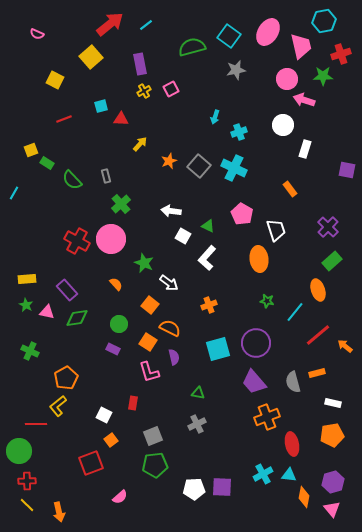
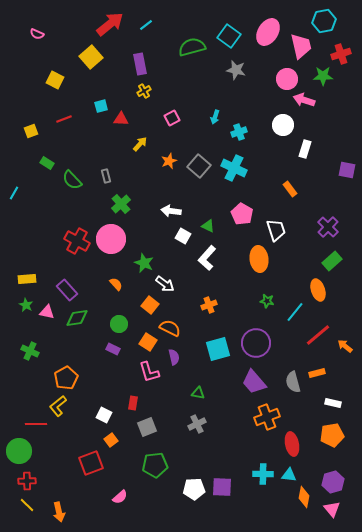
gray star at (236, 70): rotated 24 degrees clockwise
pink square at (171, 89): moved 1 px right, 29 px down
yellow square at (31, 150): moved 19 px up
white arrow at (169, 283): moved 4 px left, 1 px down
gray square at (153, 436): moved 6 px left, 9 px up
cyan cross at (263, 474): rotated 30 degrees clockwise
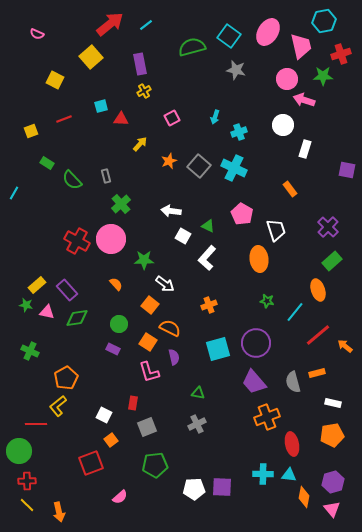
green star at (144, 263): moved 3 px up; rotated 24 degrees counterclockwise
yellow rectangle at (27, 279): moved 10 px right, 6 px down; rotated 36 degrees counterclockwise
green star at (26, 305): rotated 16 degrees counterclockwise
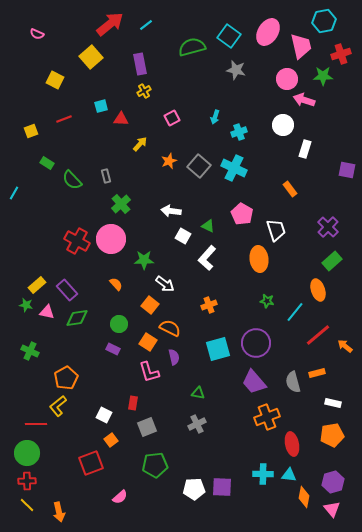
green circle at (19, 451): moved 8 px right, 2 px down
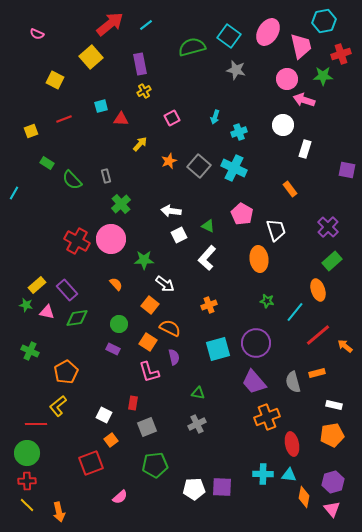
white square at (183, 236): moved 4 px left, 1 px up; rotated 35 degrees clockwise
orange pentagon at (66, 378): moved 6 px up
white rectangle at (333, 403): moved 1 px right, 2 px down
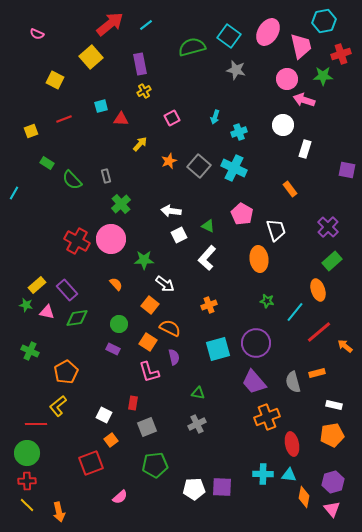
red line at (318, 335): moved 1 px right, 3 px up
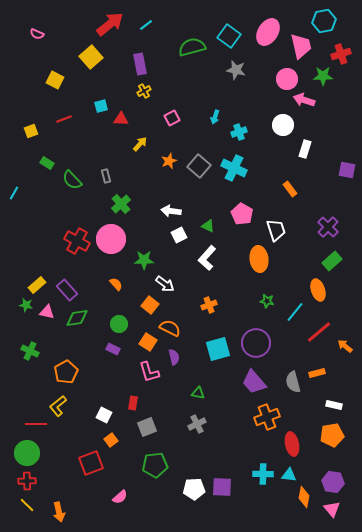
purple hexagon at (333, 482): rotated 25 degrees clockwise
